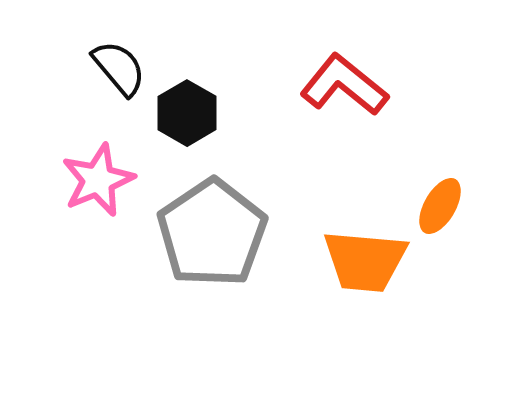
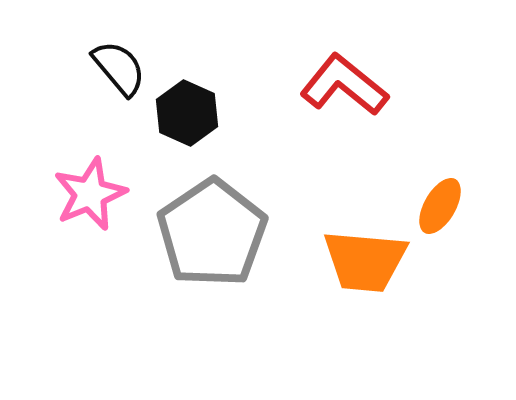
black hexagon: rotated 6 degrees counterclockwise
pink star: moved 8 px left, 14 px down
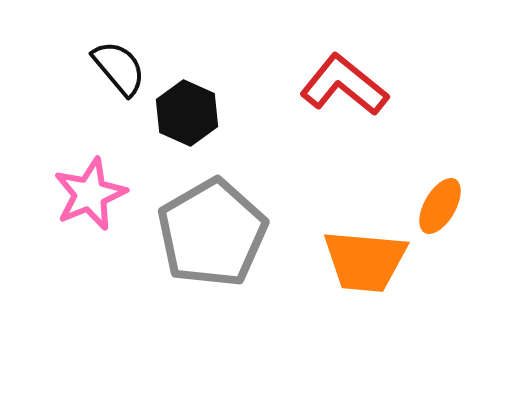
gray pentagon: rotated 4 degrees clockwise
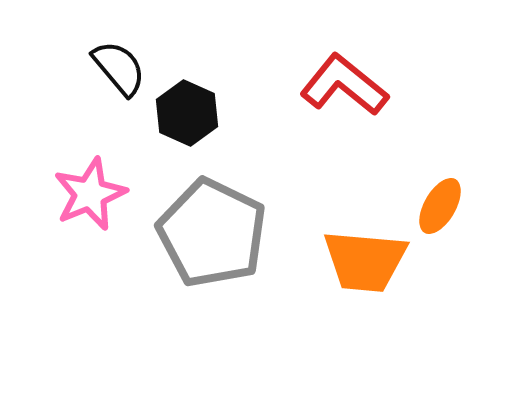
gray pentagon: rotated 16 degrees counterclockwise
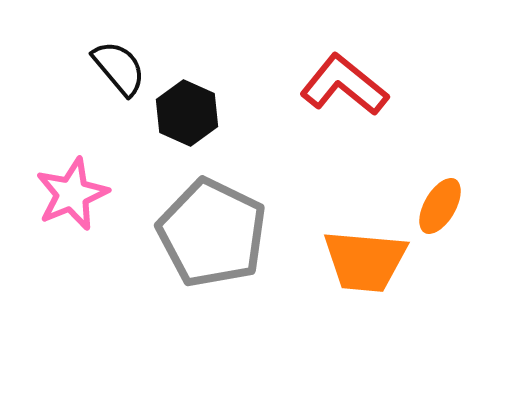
pink star: moved 18 px left
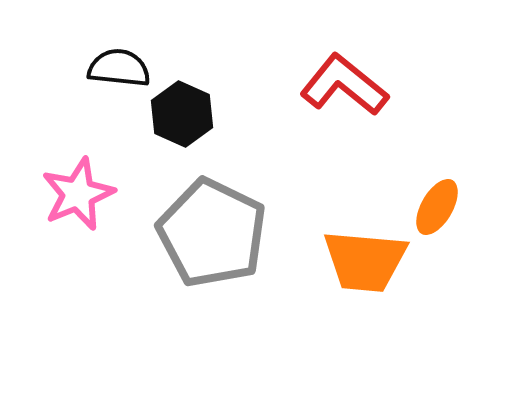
black semicircle: rotated 44 degrees counterclockwise
black hexagon: moved 5 px left, 1 px down
pink star: moved 6 px right
orange ellipse: moved 3 px left, 1 px down
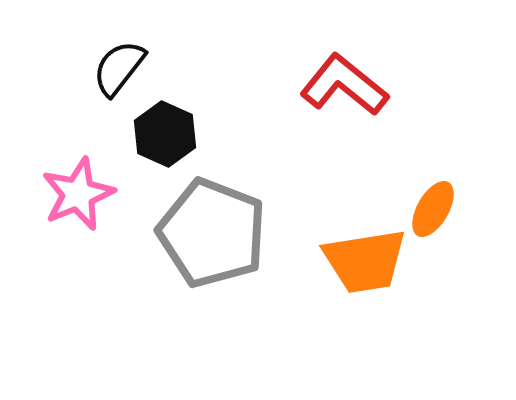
black semicircle: rotated 58 degrees counterclockwise
black hexagon: moved 17 px left, 20 px down
orange ellipse: moved 4 px left, 2 px down
gray pentagon: rotated 5 degrees counterclockwise
orange trapezoid: rotated 14 degrees counterclockwise
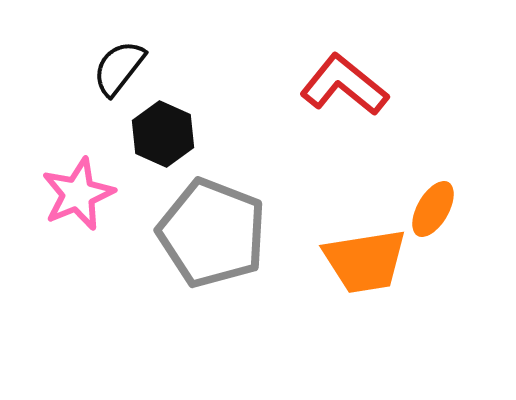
black hexagon: moved 2 px left
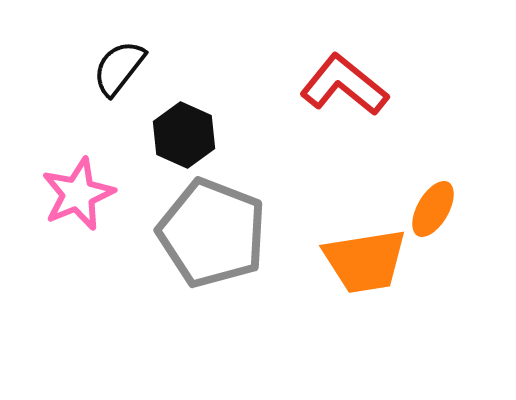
black hexagon: moved 21 px right, 1 px down
